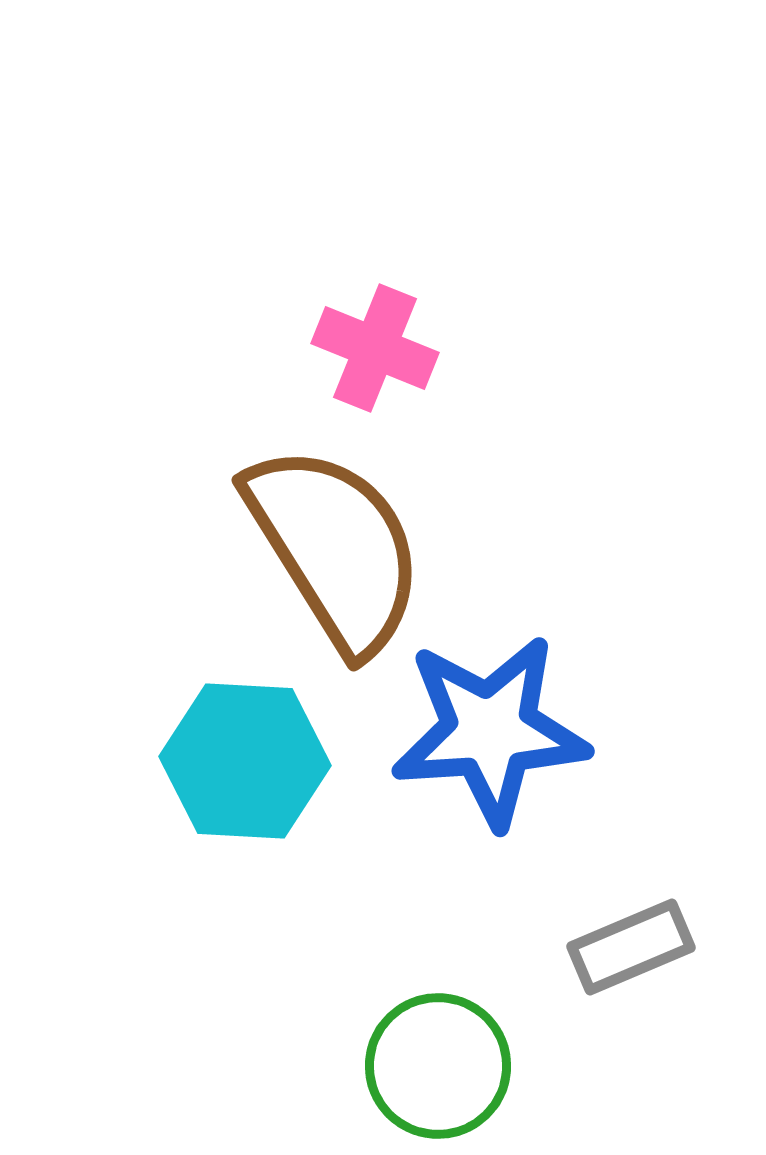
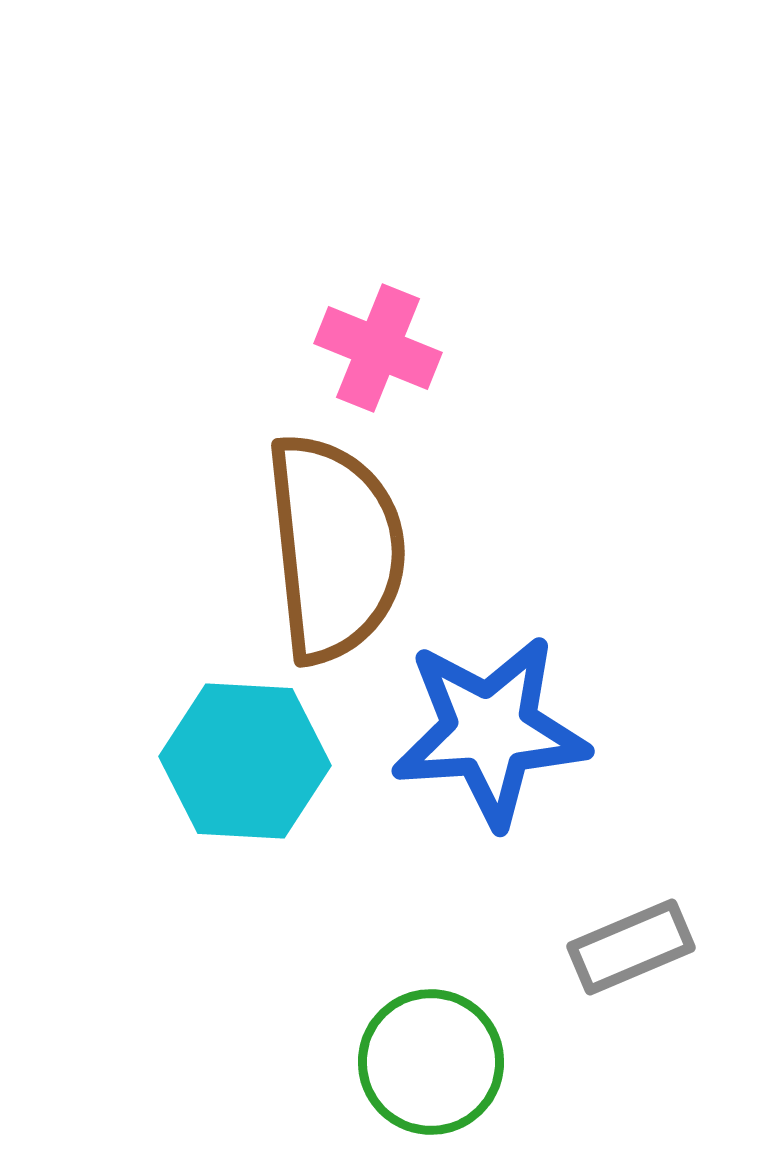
pink cross: moved 3 px right
brown semicircle: rotated 26 degrees clockwise
green circle: moved 7 px left, 4 px up
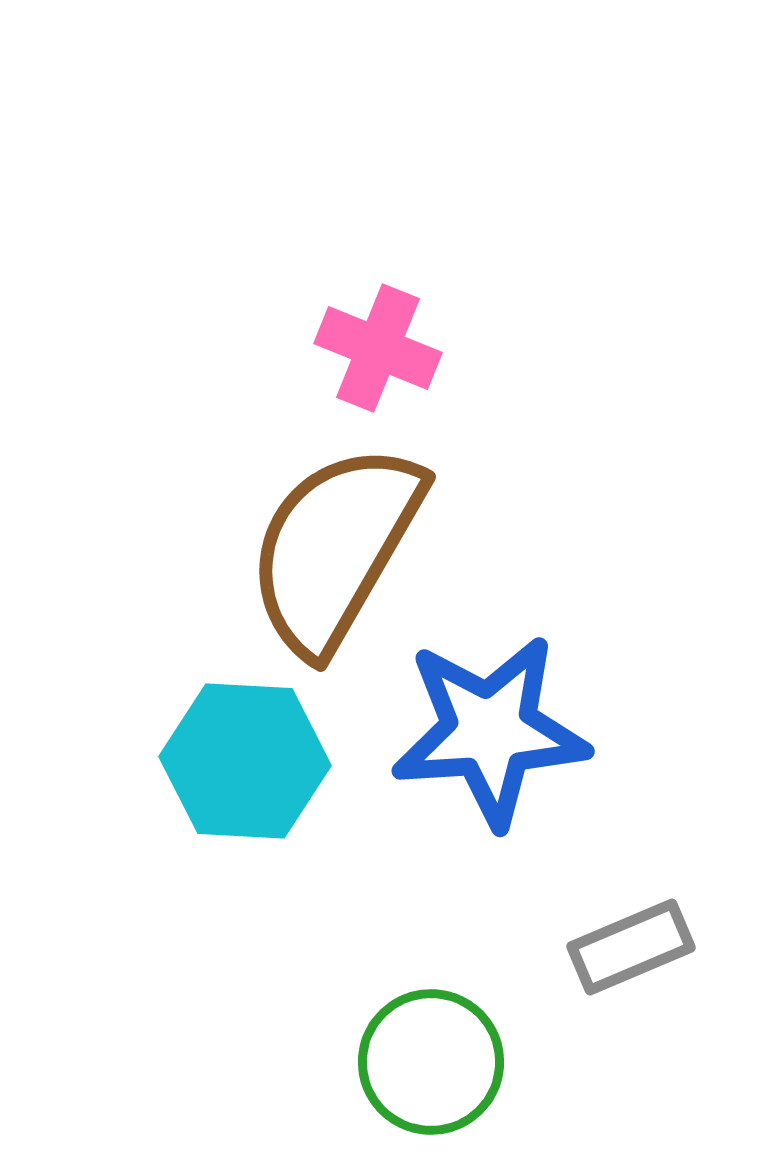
brown semicircle: rotated 144 degrees counterclockwise
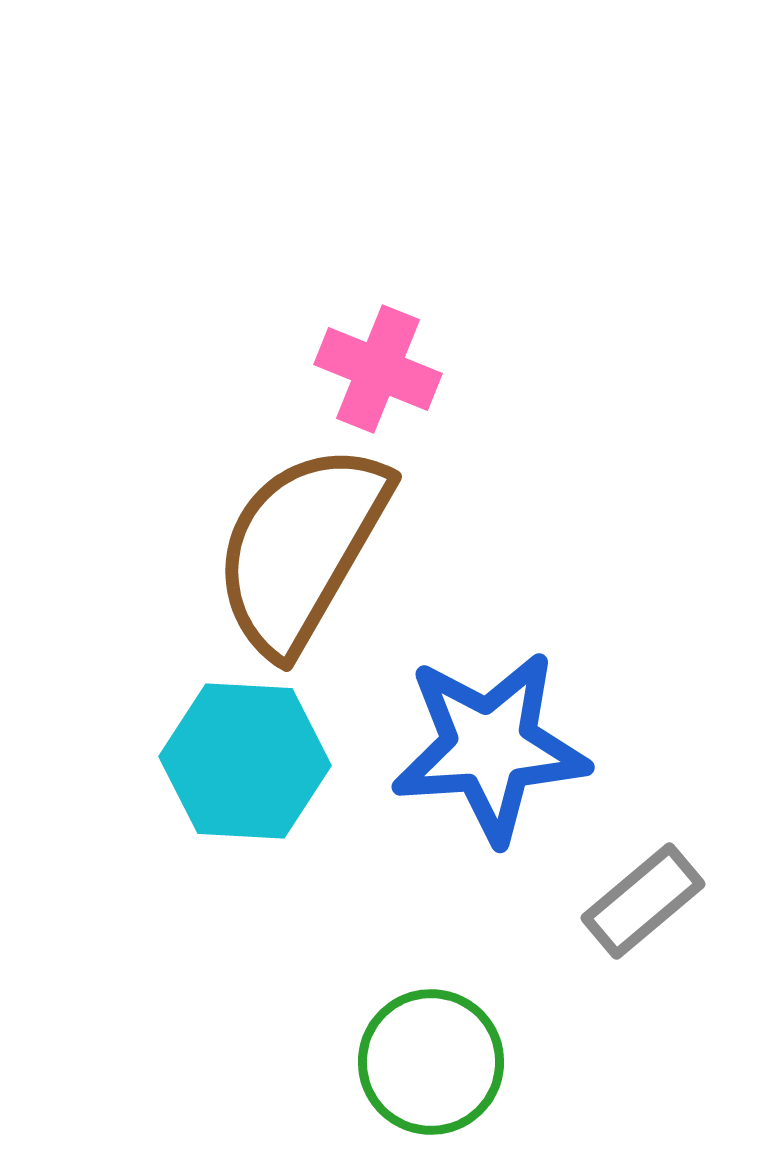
pink cross: moved 21 px down
brown semicircle: moved 34 px left
blue star: moved 16 px down
gray rectangle: moved 12 px right, 46 px up; rotated 17 degrees counterclockwise
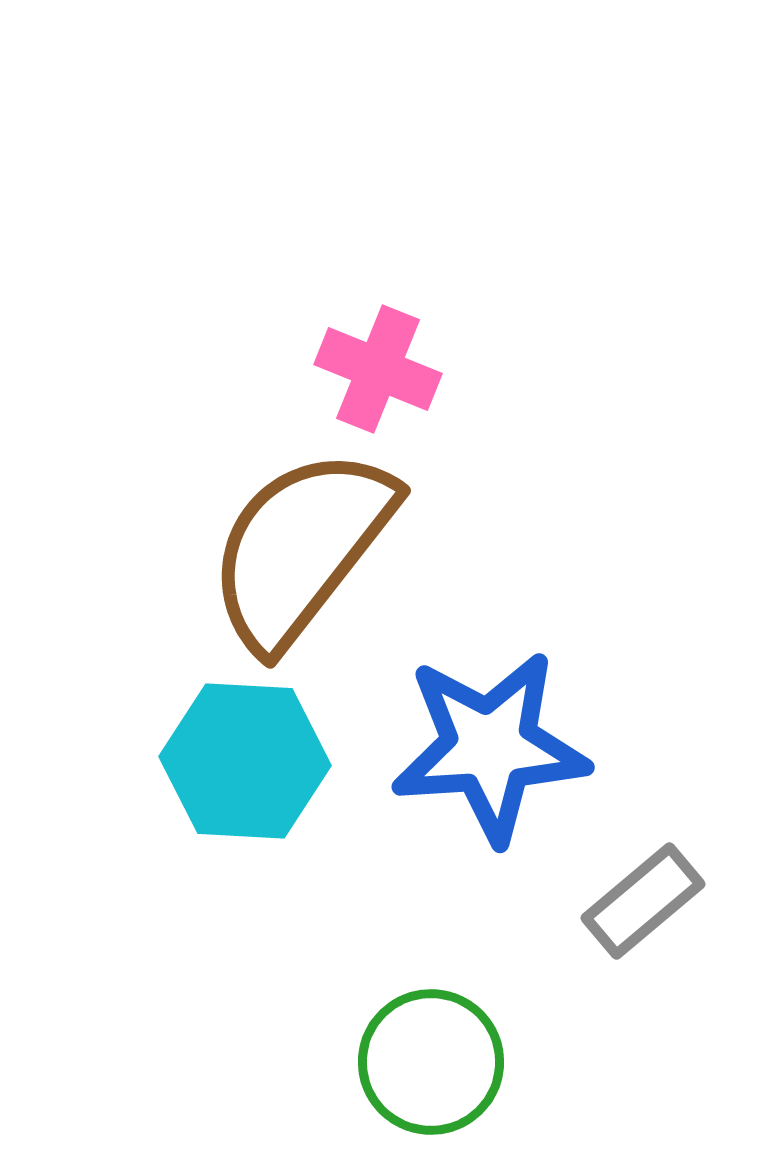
brown semicircle: rotated 8 degrees clockwise
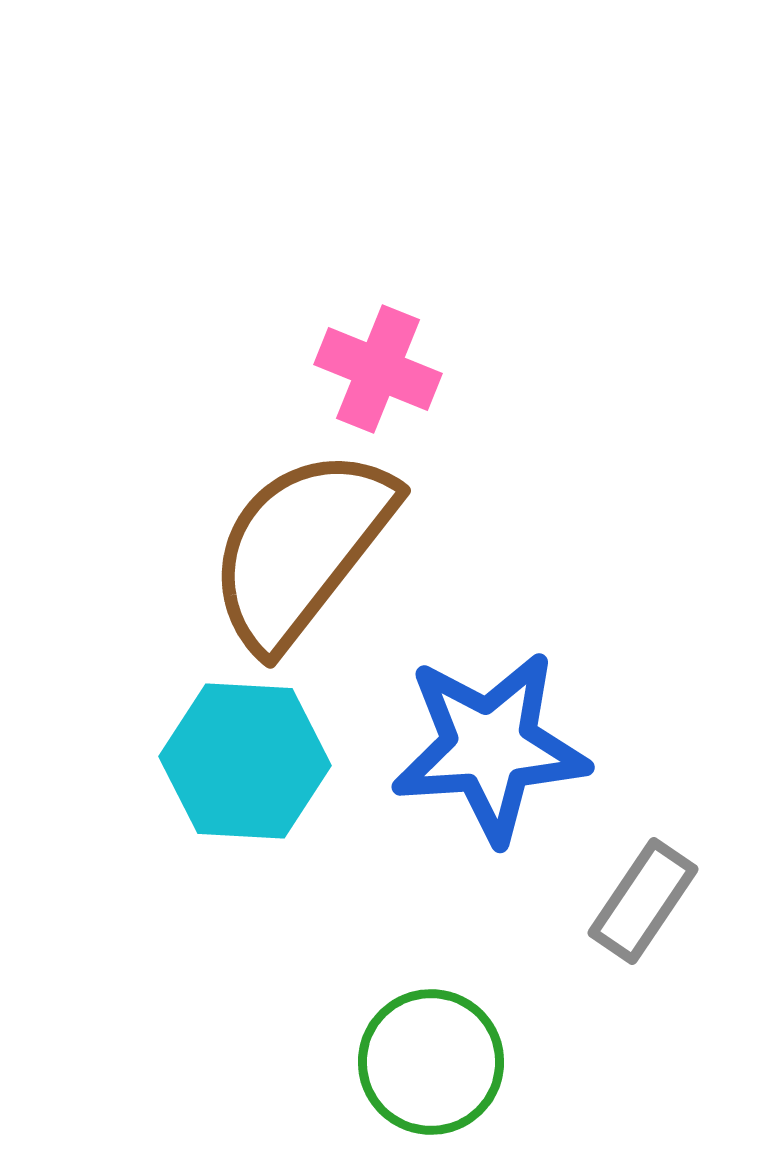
gray rectangle: rotated 16 degrees counterclockwise
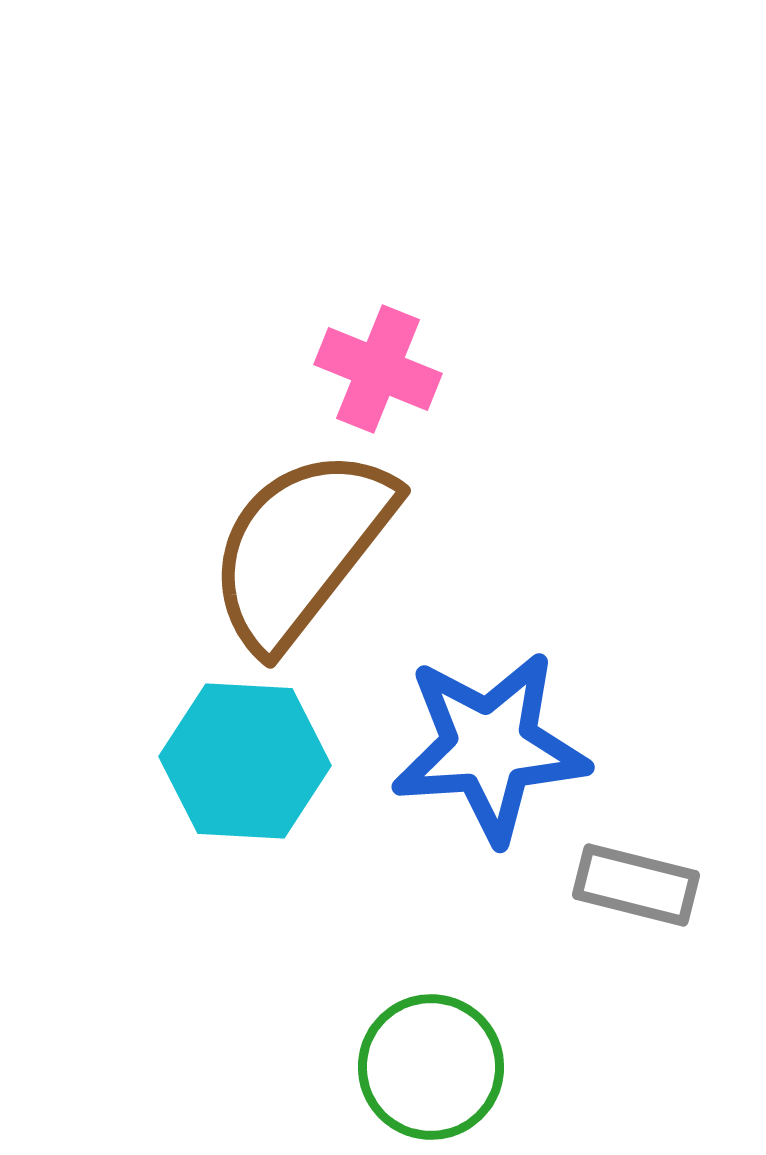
gray rectangle: moved 7 px left, 16 px up; rotated 70 degrees clockwise
green circle: moved 5 px down
